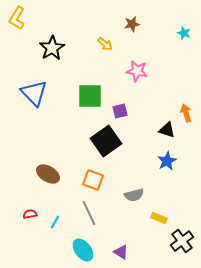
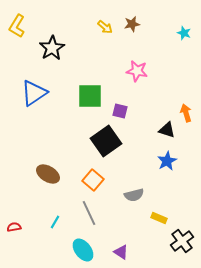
yellow L-shape: moved 8 px down
yellow arrow: moved 17 px up
blue triangle: rotated 40 degrees clockwise
purple square: rotated 28 degrees clockwise
orange square: rotated 20 degrees clockwise
red semicircle: moved 16 px left, 13 px down
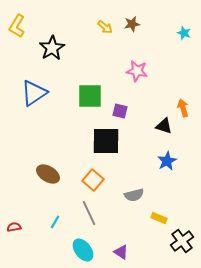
orange arrow: moved 3 px left, 5 px up
black triangle: moved 3 px left, 4 px up
black square: rotated 36 degrees clockwise
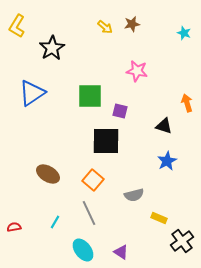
blue triangle: moved 2 px left
orange arrow: moved 4 px right, 5 px up
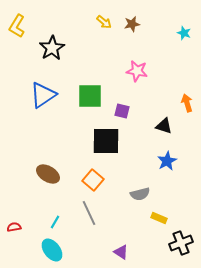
yellow arrow: moved 1 px left, 5 px up
blue triangle: moved 11 px right, 2 px down
purple square: moved 2 px right
gray semicircle: moved 6 px right, 1 px up
black cross: moved 1 px left, 2 px down; rotated 15 degrees clockwise
cyan ellipse: moved 31 px left
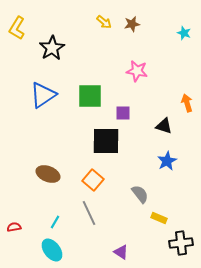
yellow L-shape: moved 2 px down
purple square: moved 1 px right, 2 px down; rotated 14 degrees counterclockwise
brown ellipse: rotated 10 degrees counterclockwise
gray semicircle: rotated 114 degrees counterclockwise
black cross: rotated 15 degrees clockwise
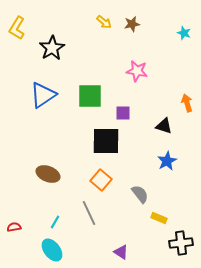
orange square: moved 8 px right
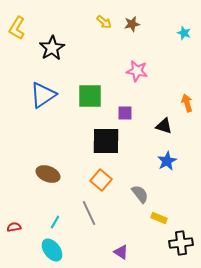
purple square: moved 2 px right
